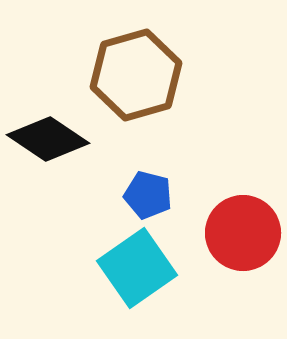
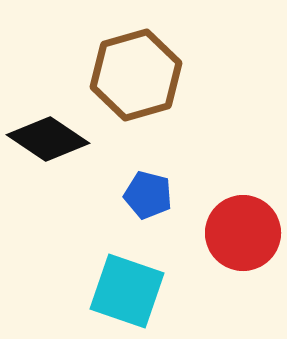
cyan square: moved 10 px left, 23 px down; rotated 36 degrees counterclockwise
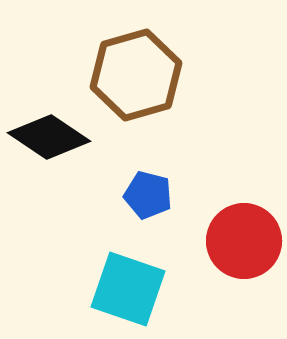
black diamond: moved 1 px right, 2 px up
red circle: moved 1 px right, 8 px down
cyan square: moved 1 px right, 2 px up
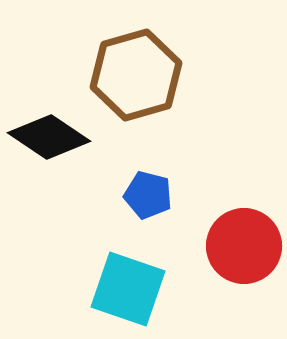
red circle: moved 5 px down
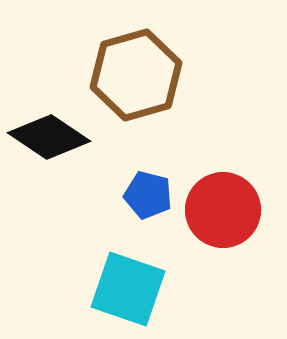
red circle: moved 21 px left, 36 px up
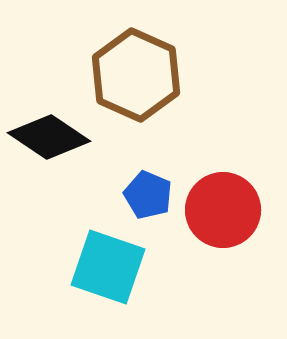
brown hexagon: rotated 20 degrees counterclockwise
blue pentagon: rotated 9 degrees clockwise
cyan square: moved 20 px left, 22 px up
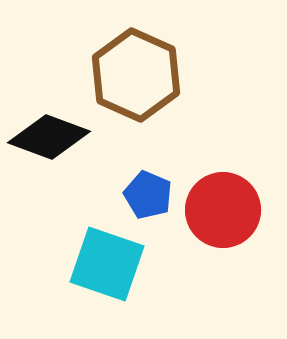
black diamond: rotated 14 degrees counterclockwise
cyan square: moved 1 px left, 3 px up
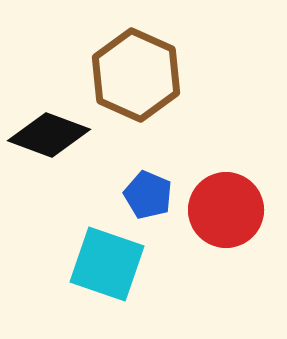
black diamond: moved 2 px up
red circle: moved 3 px right
